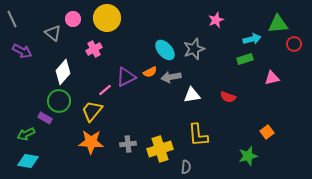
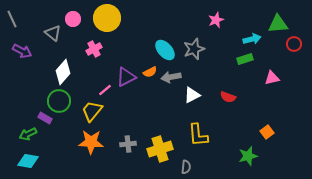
white triangle: rotated 18 degrees counterclockwise
green arrow: moved 2 px right
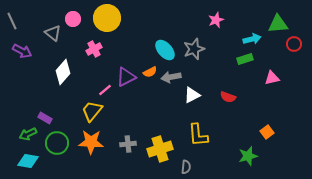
gray line: moved 2 px down
green circle: moved 2 px left, 42 px down
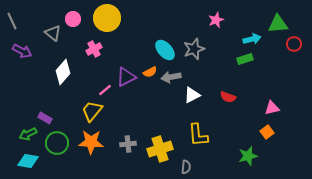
pink triangle: moved 30 px down
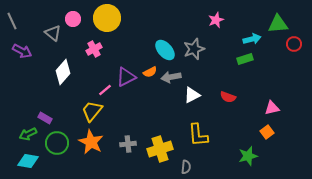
orange star: rotated 25 degrees clockwise
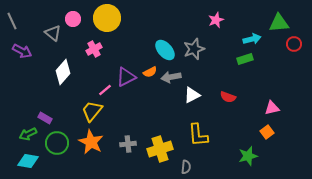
green triangle: moved 1 px right, 1 px up
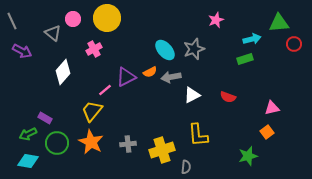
yellow cross: moved 2 px right, 1 px down
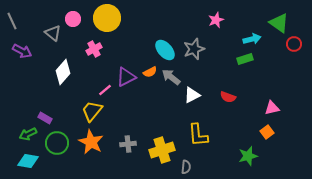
green triangle: rotated 40 degrees clockwise
gray arrow: rotated 48 degrees clockwise
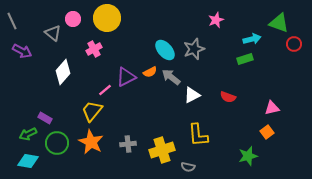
green triangle: rotated 15 degrees counterclockwise
gray semicircle: moved 2 px right; rotated 96 degrees clockwise
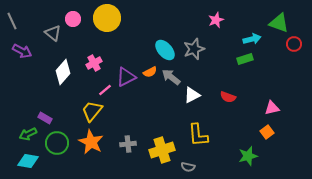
pink cross: moved 14 px down
